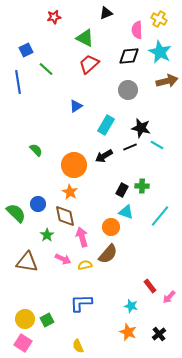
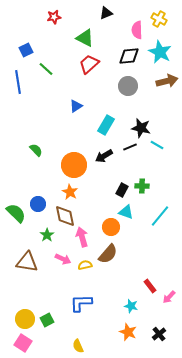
gray circle at (128, 90): moved 4 px up
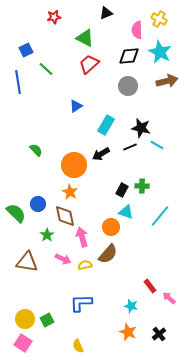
black arrow at (104, 156): moved 3 px left, 2 px up
pink arrow at (169, 297): moved 1 px down; rotated 88 degrees clockwise
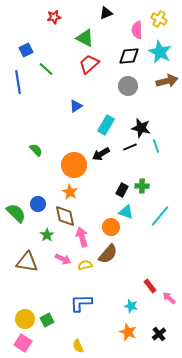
cyan line at (157, 145): moved 1 px left, 1 px down; rotated 40 degrees clockwise
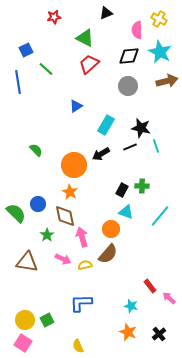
orange circle at (111, 227): moved 2 px down
yellow circle at (25, 319): moved 1 px down
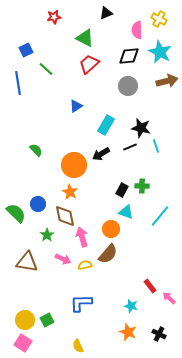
blue line at (18, 82): moved 1 px down
black cross at (159, 334): rotated 24 degrees counterclockwise
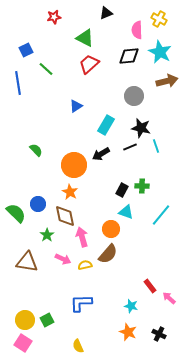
gray circle at (128, 86): moved 6 px right, 10 px down
cyan line at (160, 216): moved 1 px right, 1 px up
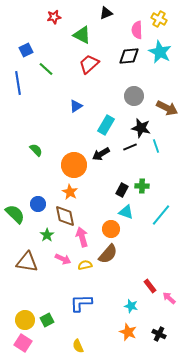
green triangle at (85, 38): moved 3 px left, 3 px up
brown arrow at (167, 81): moved 27 px down; rotated 40 degrees clockwise
green semicircle at (16, 213): moved 1 px left, 1 px down
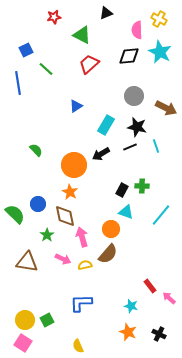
brown arrow at (167, 108): moved 1 px left
black star at (141, 128): moved 4 px left, 1 px up
